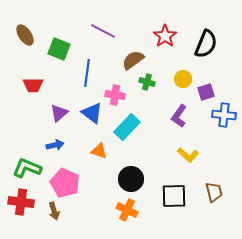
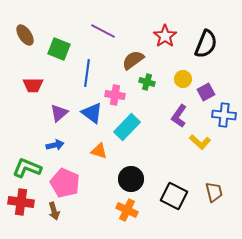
purple square: rotated 12 degrees counterclockwise
yellow L-shape: moved 12 px right, 13 px up
black square: rotated 28 degrees clockwise
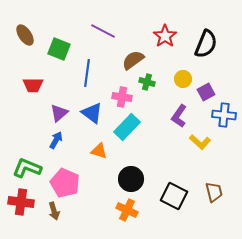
pink cross: moved 7 px right, 2 px down
blue arrow: moved 1 px right, 5 px up; rotated 48 degrees counterclockwise
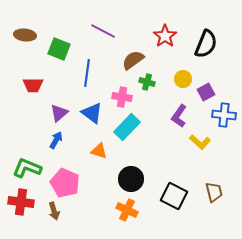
brown ellipse: rotated 50 degrees counterclockwise
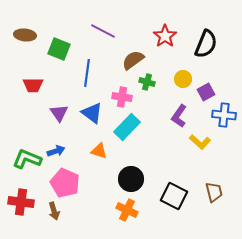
purple triangle: rotated 24 degrees counterclockwise
blue arrow: moved 11 px down; rotated 42 degrees clockwise
green L-shape: moved 9 px up
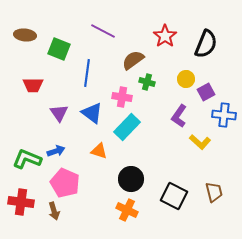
yellow circle: moved 3 px right
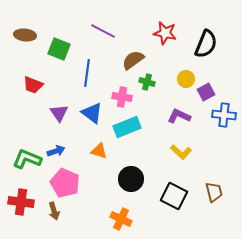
red star: moved 3 px up; rotated 25 degrees counterclockwise
red trapezoid: rotated 20 degrees clockwise
purple L-shape: rotated 80 degrees clockwise
cyan rectangle: rotated 24 degrees clockwise
yellow L-shape: moved 19 px left, 10 px down
orange cross: moved 6 px left, 9 px down
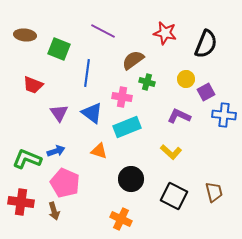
yellow L-shape: moved 10 px left
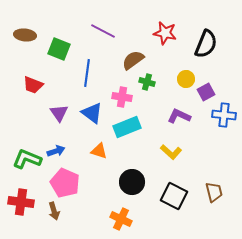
black circle: moved 1 px right, 3 px down
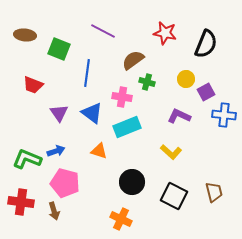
pink pentagon: rotated 8 degrees counterclockwise
